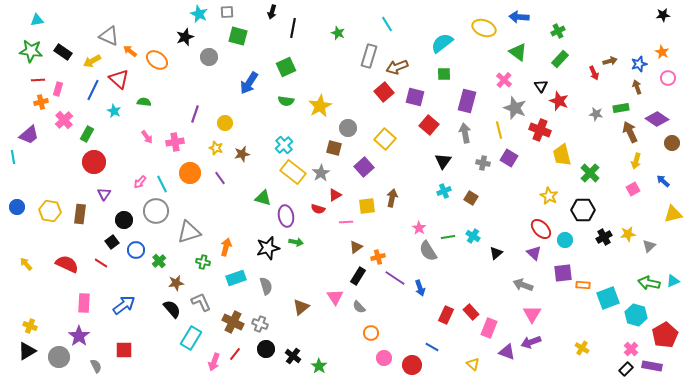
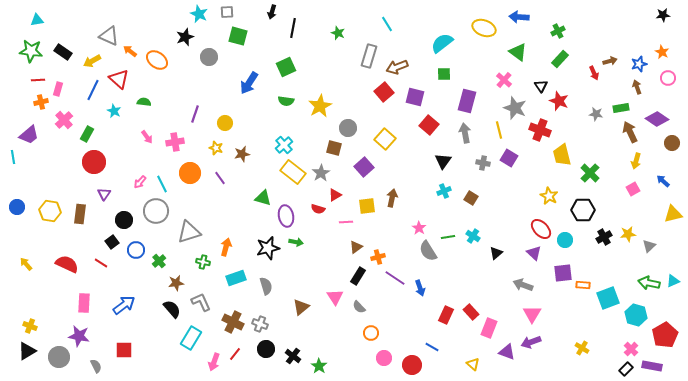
purple star at (79, 336): rotated 25 degrees counterclockwise
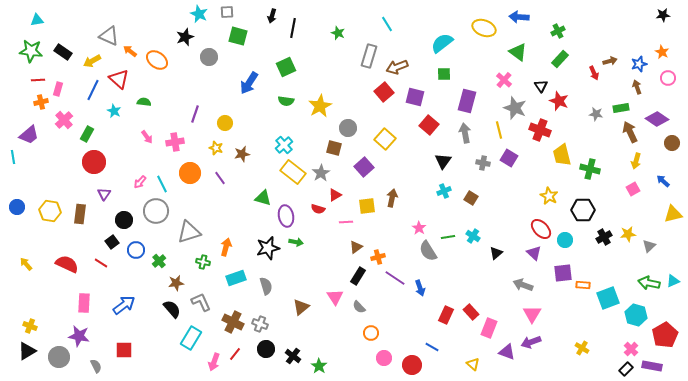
black arrow at (272, 12): moved 4 px down
green cross at (590, 173): moved 4 px up; rotated 30 degrees counterclockwise
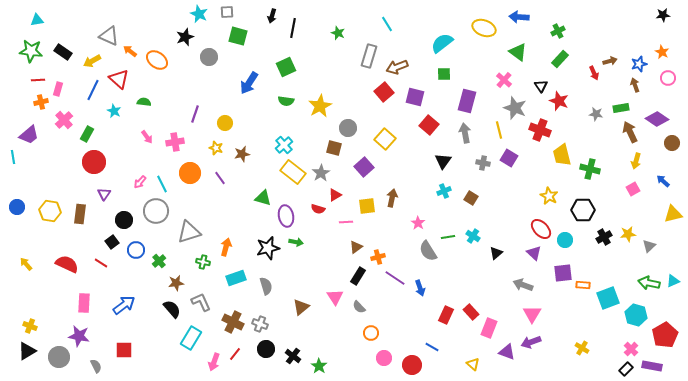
brown arrow at (637, 87): moved 2 px left, 2 px up
pink star at (419, 228): moved 1 px left, 5 px up
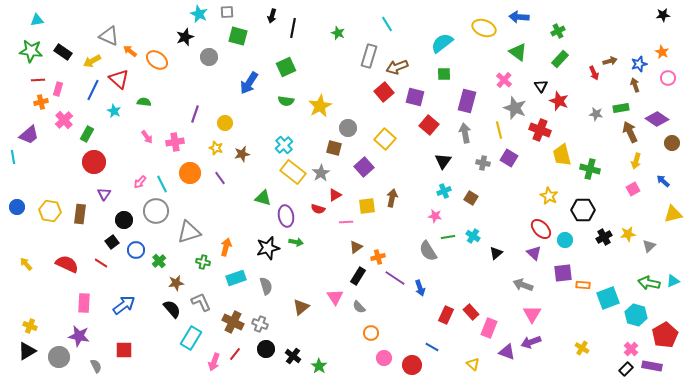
pink star at (418, 223): moved 17 px right, 7 px up; rotated 24 degrees counterclockwise
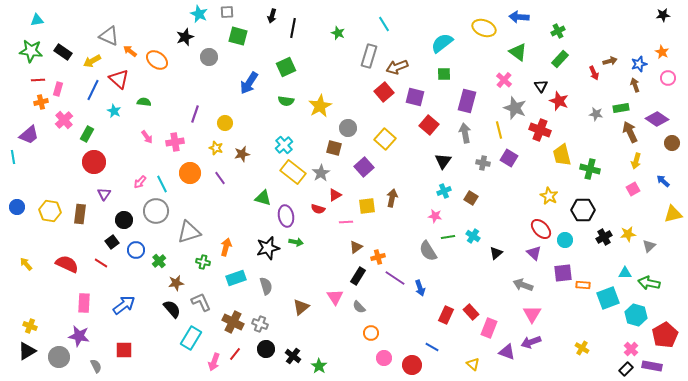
cyan line at (387, 24): moved 3 px left
cyan triangle at (673, 281): moved 48 px left, 8 px up; rotated 24 degrees clockwise
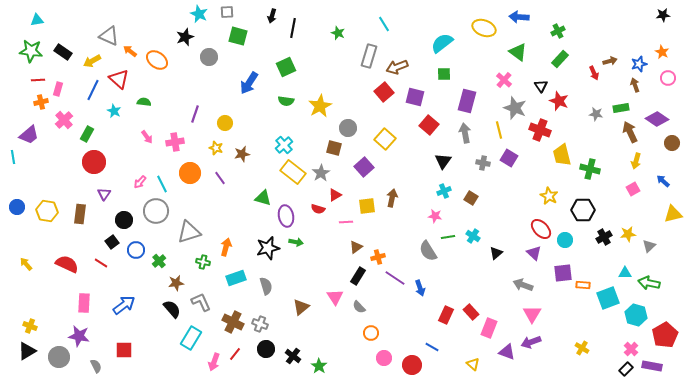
yellow hexagon at (50, 211): moved 3 px left
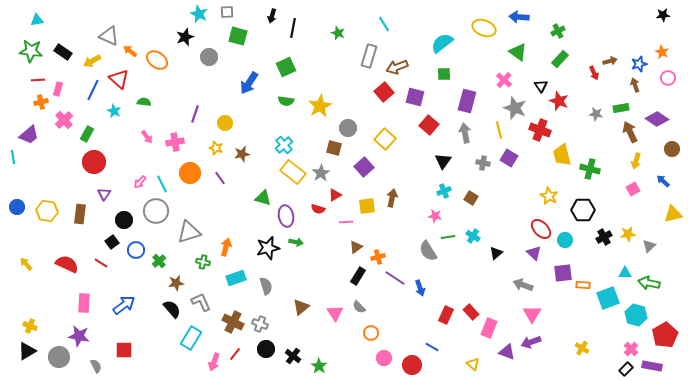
brown circle at (672, 143): moved 6 px down
pink triangle at (335, 297): moved 16 px down
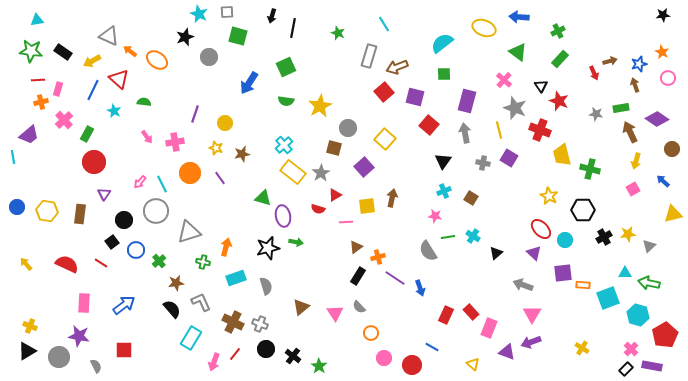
purple ellipse at (286, 216): moved 3 px left
cyan hexagon at (636, 315): moved 2 px right
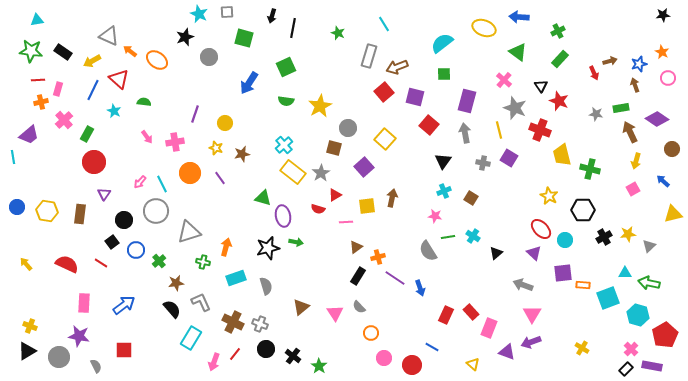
green square at (238, 36): moved 6 px right, 2 px down
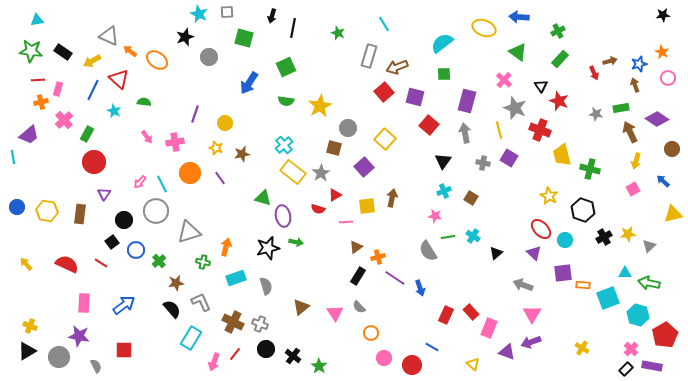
black hexagon at (583, 210): rotated 20 degrees clockwise
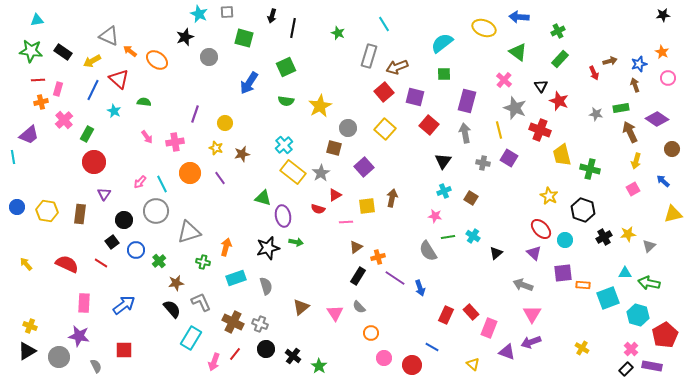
yellow square at (385, 139): moved 10 px up
